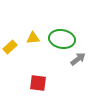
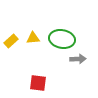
yellow rectangle: moved 1 px right, 6 px up
gray arrow: rotated 35 degrees clockwise
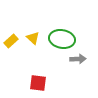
yellow triangle: rotated 48 degrees clockwise
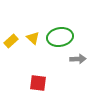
green ellipse: moved 2 px left, 2 px up; rotated 20 degrees counterclockwise
